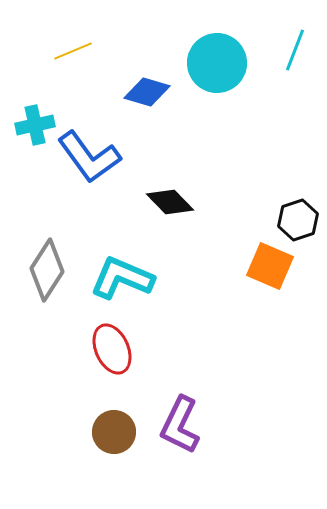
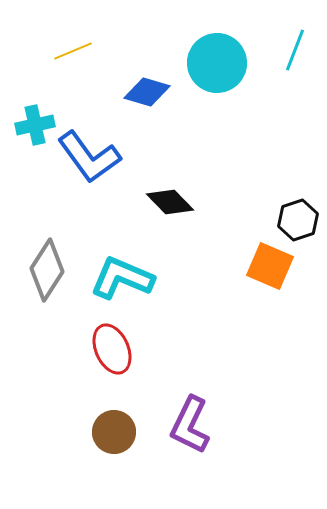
purple L-shape: moved 10 px right
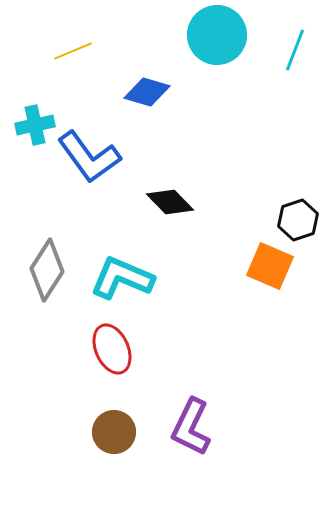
cyan circle: moved 28 px up
purple L-shape: moved 1 px right, 2 px down
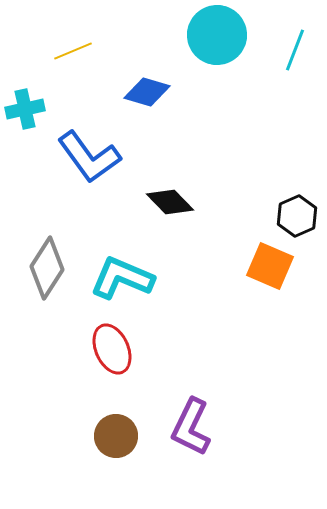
cyan cross: moved 10 px left, 16 px up
black hexagon: moved 1 px left, 4 px up; rotated 6 degrees counterclockwise
gray diamond: moved 2 px up
brown circle: moved 2 px right, 4 px down
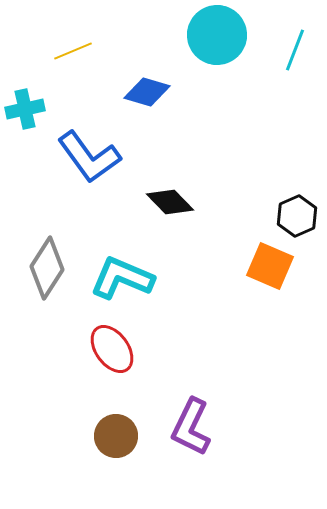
red ellipse: rotated 12 degrees counterclockwise
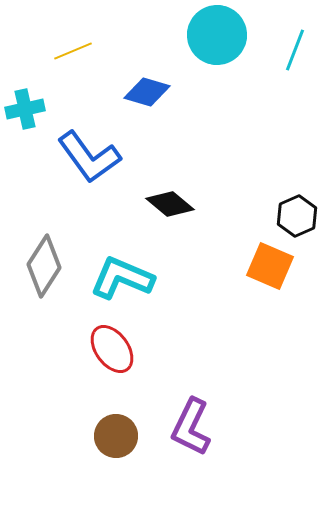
black diamond: moved 2 px down; rotated 6 degrees counterclockwise
gray diamond: moved 3 px left, 2 px up
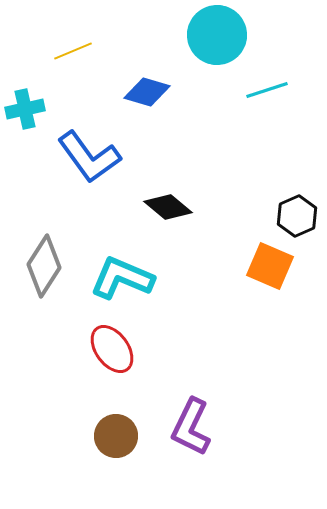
cyan line: moved 28 px left, 40 px down; rotated 51 degrees clockwise
black diamond: moved 2 px left, 3 px down
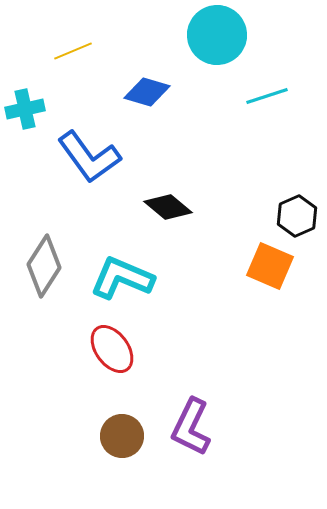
cyan line: moved 6 px down
brown circle: moved 6 px right
